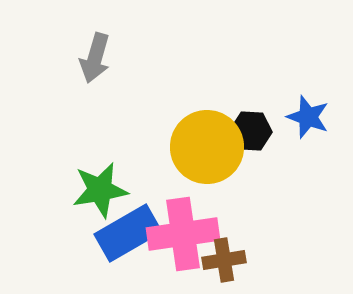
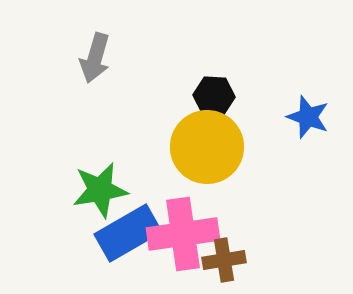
black hexagon: moved 37 px left, 35 px up
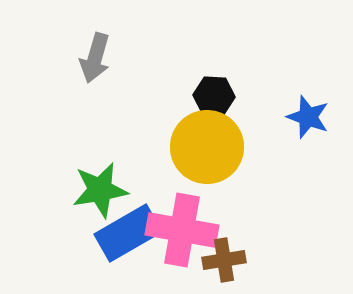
pink cross: moved 1 px left, 4 px up; rotated 18 degrees clockwise
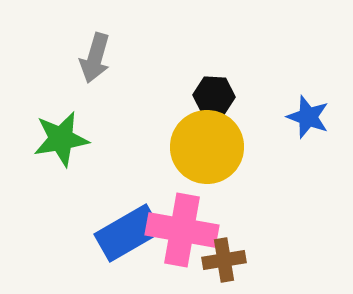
green star: moved 39 px left, 51 px up
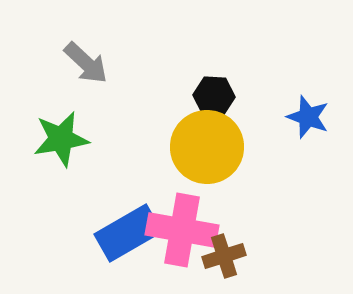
gray arrow: moved 9 px left, 5 px down; rotated 63 degrees counterclockwise
brown cross: moved 4 px up; rotated 9 degrees counterclockwise
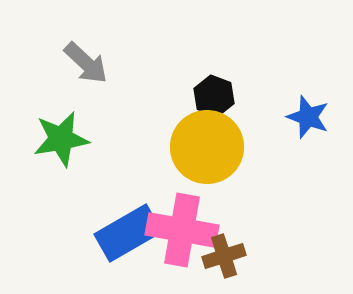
black hexagon: rotated 18 degrees clockwise
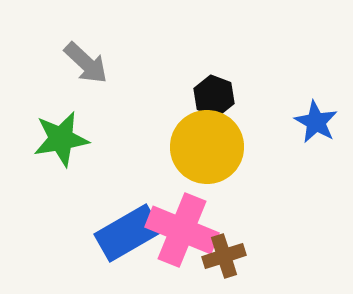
blue star: moved 8 px right, 5 px down; rotated 9 degrees clockwise
pink cross: rotated 12 degrees clockwise
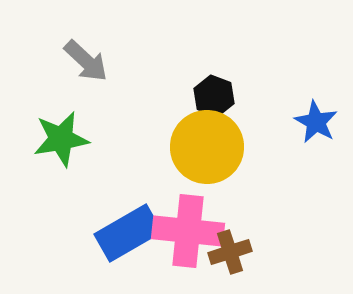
gray arrow: moved 2 px up
pink cross: moved 6 px right, 1 px down; rotated 16 degrees counterclockwise
brown cross: moved 6 px right, 4 px up
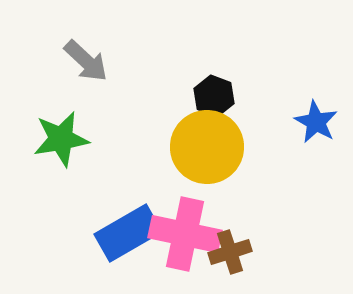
pink cross: moved 3 px left, 3 px down; rotated 6 degrees clockwise
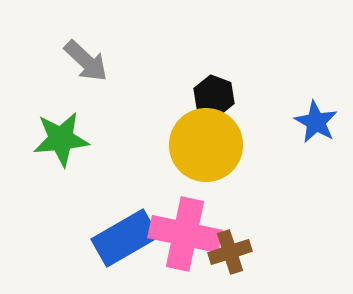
green star: rotated 4 degrees clockwise
yellow circle: moved 1 px left, 2 px up
blue rectangle: moved 3 px left, 5 px down
